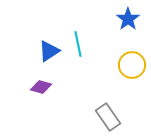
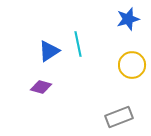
blue star: rotated 20 degrees clockwise
gray rectangle: moved 11 px right; rotated 76 degrees counterclockwise
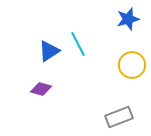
cyan line: rotated 15 degrees counterclockwise
purple diamond: moved 2 px down
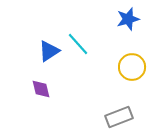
cyan line: rotated 15 degrees counterclockwise
yellow circle: moved 2 px down
purple diamond: rotated 60 degrees clockwise
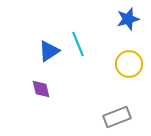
cyan line: rotated 20 degrees clockwise
yellow circle: moved 3 px left, 3 px up
gray rectangle: moved 2 px left
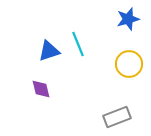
blue triangle: rotated 15 degrees clockwise
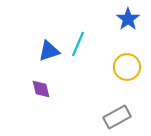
blue star: rotated 20 degrees counterclockwise
cyan line: rotated 45 degrees clockwise
yellow circle: moved 2 px left, 3 px down
gray rectangle: rotated 8 degrees counterclockwise
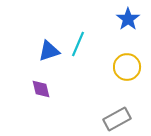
gray rectangle: moved 2 px down
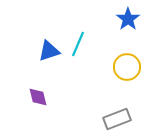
purple diamond: moved 3 px left, 8 px down
gray rectangle: rotated 8 degrees clockwise
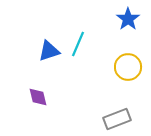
yellow circle: moved 1 px right
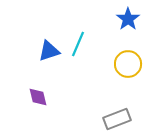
yellow circle: moved 3 px up
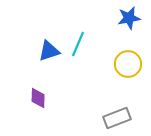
blue star: moved 1 px right, 1 px up; rotated 25 degrees clockwise
purple diamond: moved 1 px down; rotated 15 degrees clockwise
gray rectangle: moved 1 px up
